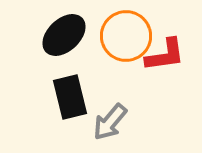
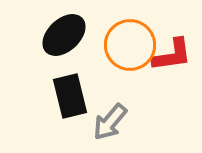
orange circle: moved 4 px right, 9 px down
red L-shape: moved 7 px right
black rectangle: moved 1 px up
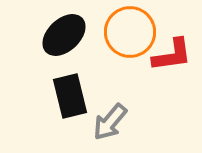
orange circle: moved 13 px up
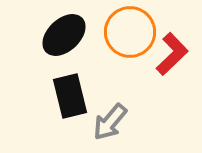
red L-shape: moved 1 px up; rotated 36 degrees counterclockwise
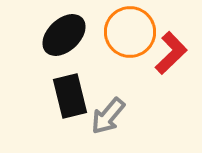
red L-shape: moved 1 px left, 1 px up
gray arrow: moved 2 px left, 6 px up
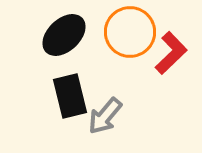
gray arrow: moved 3 px left
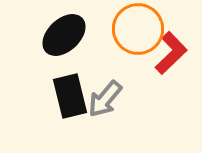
orange circle: moved 8 px right, 3 px up
gray arrow: moved 17 px up
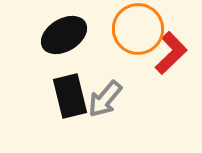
black ellipse: rotated 12 degrees clockwise
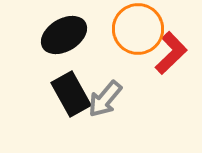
black rectangle: moved 1 px right, 2 px up; rotated 15 degrees counterclockwise
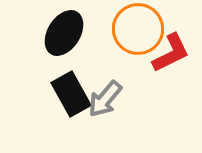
black ellipse: moved 2 px up; rotated 27 degrees counterclockwise
red L-shape: rotated 18 degrees clockwise
